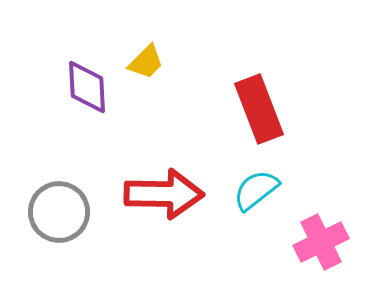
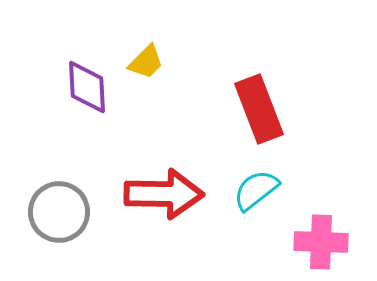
pink cross: rotated 28 degrees clockwise
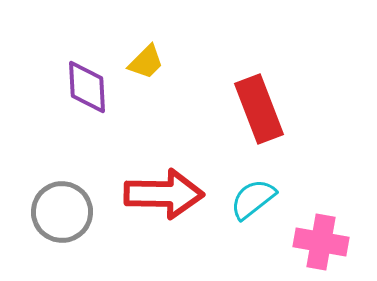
cyan semicircle: moved 3 px left, 9 px down
gray circle: moved 3 px right
pink cross: rotated 8 degrees clockwise
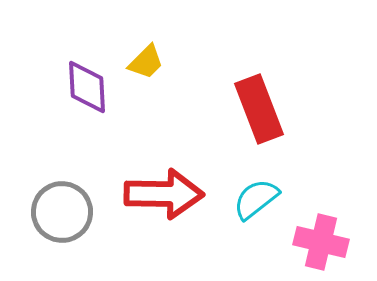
cyan semicircle: moved 3 px right
pink cross: rotated 4 degrees clockwise
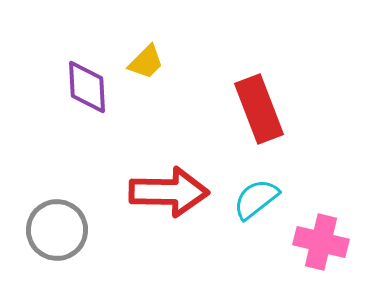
red arrow: moved 5 px right, 2 px up
gray circle: moved 5 px left, 18 px down
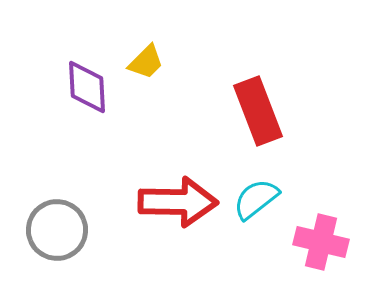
red rectangle: moved 1 px left, 2 px down
red arrow: moved 9 px right, 10 px down
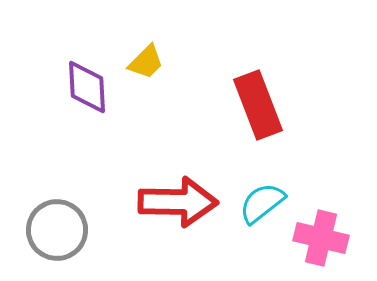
red rectangle: moved 6 px up
cyan semicircle: moved 6 px right, 4 px down
pink cross: moved 4 px up
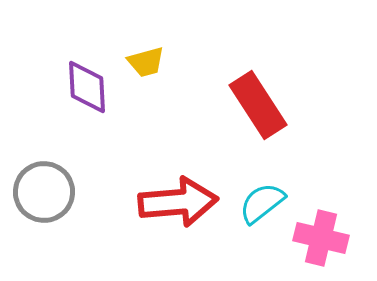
yellow trapezoid: rotated 30 degrees clockwise
red rectangle: rotated 12 degrees counterclockwise
red arrow: rotated 6 degrees counterclockwise
gray circle: moved 13 px left, 38 px up
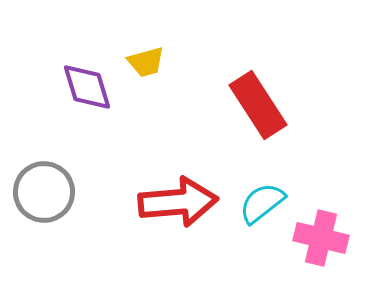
purple diamond: rotated 14 degrees counterclockwise
